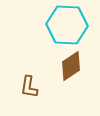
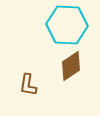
brown L-shape: moved 1 px left, 2 px up
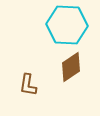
brown diamond: moved 1 px down
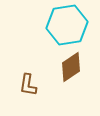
cyan hexagon: rotated 12 degrees counterclockwise
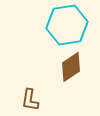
brown L-shape: moved 2 px right, 15 px down
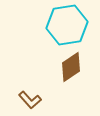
brown L-shape: rotated 50 degrees counterclockwise
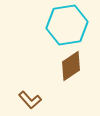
brown diamond: moved 1 px up
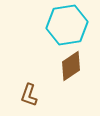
brown L-shape: moved 1 px left, 5 px up; rotated 60 degrees clockwise
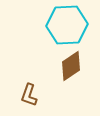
cyan hexagon: rotated 6 degrees clockwise
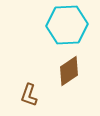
brown diamond: moved 2 px left, 5 px down
